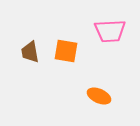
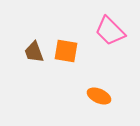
pink trapezoid: rotated 48 degrees clockwise
brown trapezoid: moved 4 px right; rotated 10 degrees counterclockwise
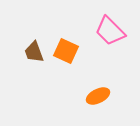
orange square: rotated 15 degrees clockwise
orange ellipse: moved 1 px left; rotated 50 degrees counterclockwise
